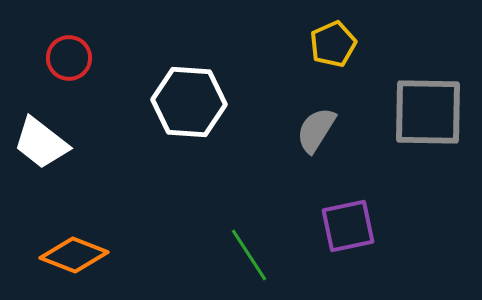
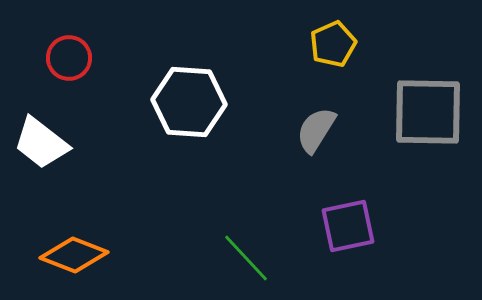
green line: moved 3 px left, 3 px down; rotated 10 degrees counterclockwise
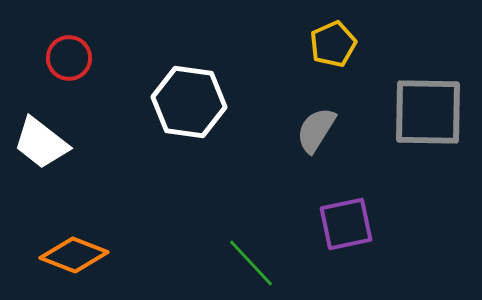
white hexagon: rotated 4 degrees clockwise
purple square: moved 2 px left, 2 px up
green line: moved 5 px right, 5 px down
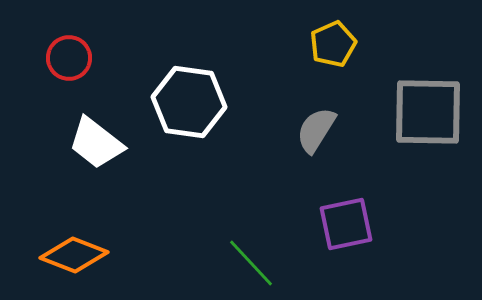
white trapezoid: moved 55 px right
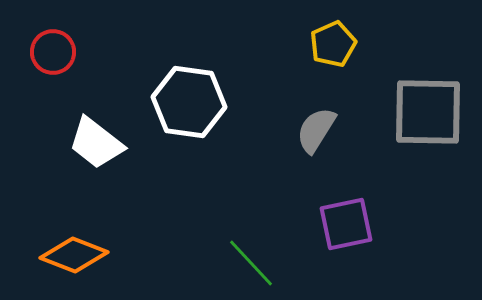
red circle: moved 16 px left, 6 px up
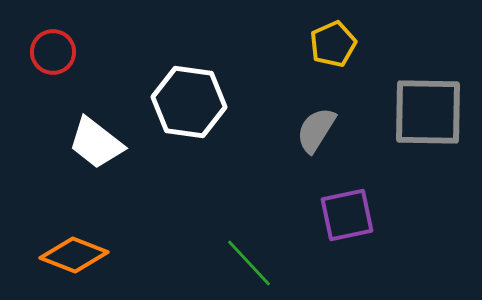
purple square: moved 1 px right, 9 px up
green line: moved 2 px left
